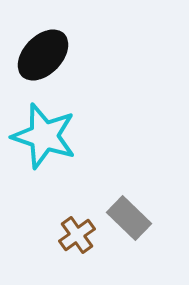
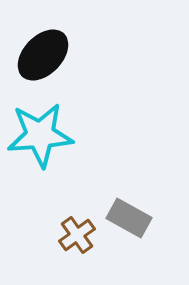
cyan star: moved 4 px left, 1 px up; rotated 22 degrees counterclockwise
gray rectangle: rotated 15 degrees counterclockwise
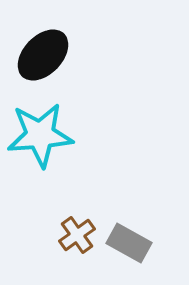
gray rectangle: moved 25 px down
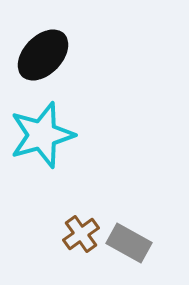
cyan star: moved 2 px right; rotated 12 degrees counterclockwise
brown cross: moved 4 px right, 1 px up
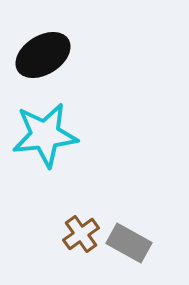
black ellipse: rotated 14 degrees clockwise
cyan star: moved 3 px right; rotated 10 degrees clockwise
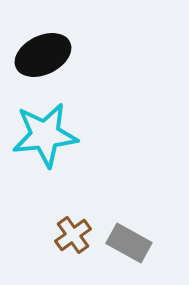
black ellipse: rotated 6 degrees clockwise
brown cross: moved 8 px left, 1 px down
